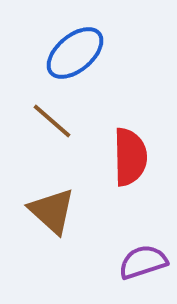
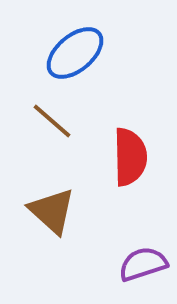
purple semicircle: moved 2 px down
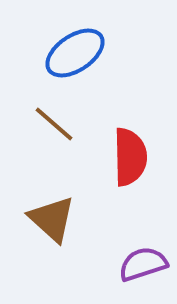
blue ellipse: rotated 6 degrees clockwise
brown line: moved 2 px right, 3 px down
brown triangle: moved 8 px down
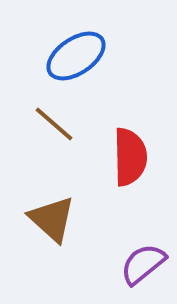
blue ellipse: moved 1 px right, 3 px down
purple semicircle: rotated 21 degrees counterclockwise
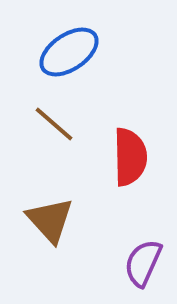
blue ellipse: moved 7 px left, 4 px up
brown triangle: moved 2 px left, 1 px down; rotated 6 degrees clockwise
purple semicircle: moved 1 px up; rotated 27 degrees counterclockwise
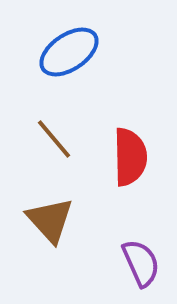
brown line: moved 15 px down; rotated 9 degrees clockwise
purple semicircle: moved 2 px left; rotated 132 degrees clockwise
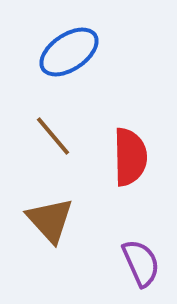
brown line: moved 1 px left, 3 px up
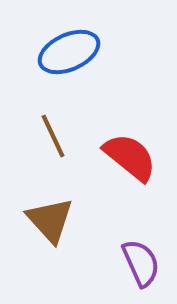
blue ellipse: rotated 10 degrees clockwise
brown line: rotated 15 degrees clockwise
red semicircle: rotated 50 degrees counterclockwise
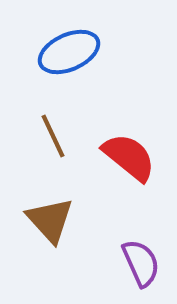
red semicircle: moved 1 px left
